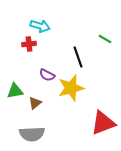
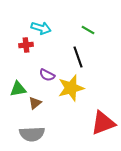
cyan arrow: moved 1 px right, 2 px down
green line: moved 17 px left, 9 px up
red cross: moved 3 px left, 1 px down
green triangle: moved 3 px right, 2 px up
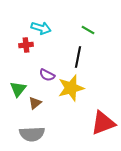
black line: rotated 30 degrees clockwise
green triangle: rotated 42 degrees counterclockwise
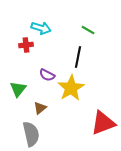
yellow star: rotated 16 degrees counterclockwise
brown triangle: moved 5 px right, 5 px down
gray semicircle: moved 1 px left; rotated 100 degrees counterclockwise
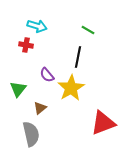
cyan arrow: moved 4 px left, 2 px up
red cross: rotated 16 degrees clockwise
purple semicircle: rotated 21 degrees clockwise
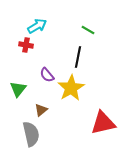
cyan arrow: rotated 48 degrees counterclockwise
brown triangle: moved 1 px right, 2 px down
red triangle: rotated 8 degrees clockwise
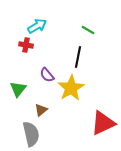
red triangle: rotated 12 degrees counterclockwise
